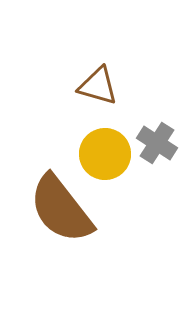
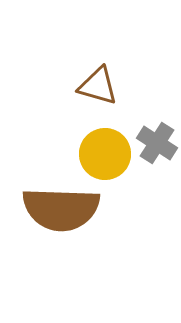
brown semicircle: rotated 50 degrees counterclockwise
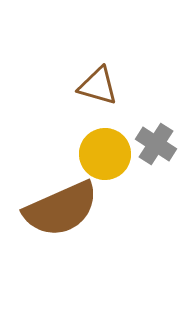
gray cross: moved 1 px left, 1 px down
brown semicircle: rotated 26 degrees counterclockwise
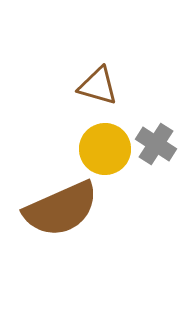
yellow circle: moved 5 px up
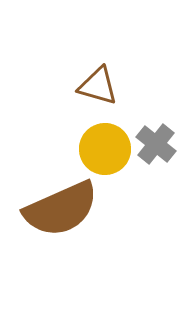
gray cross: rotated 6 degrees clockwise
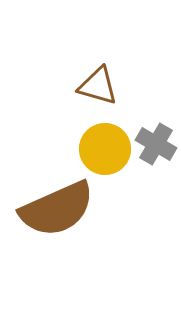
gray cross: rotated 9 degrees counterclockwise
brown semicircle: moved 4 px left
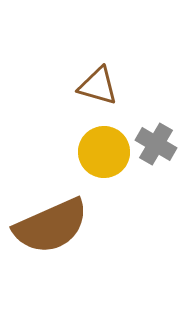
yellow circle: moved 1 px left, 3 px down
brown semicircle: moved 6 px left, 17 px down
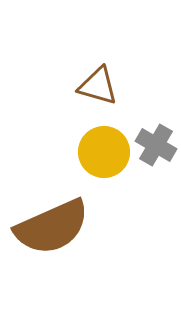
gray cross: moved 1 px down
brown semicircle: moved 1 px right, 1 px down
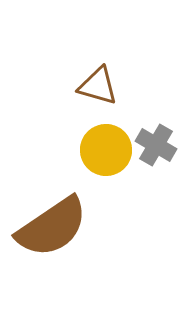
yellow circle: moved 2 px right, 2 px up
brown semicircle: rotated 10 degrees counterclockwise
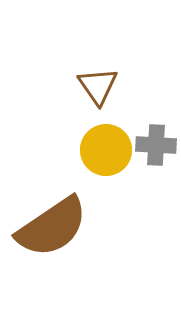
brown triangle: rotated 39 degrees clockwise
gray cross: rotated 27 degrees counterclockwise
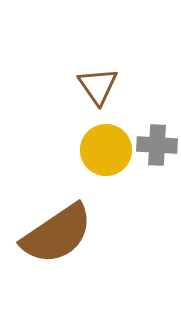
gray cross: moved 1 px right
brown semicircle: moved 5 px right, 7 px down
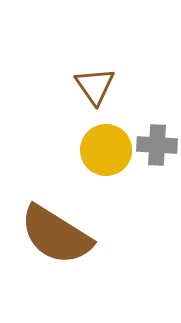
brown triangle: moved 3 px left
brown semicircle: moved 1 px left, 1 px down; rotated 66 degrees clockwise
